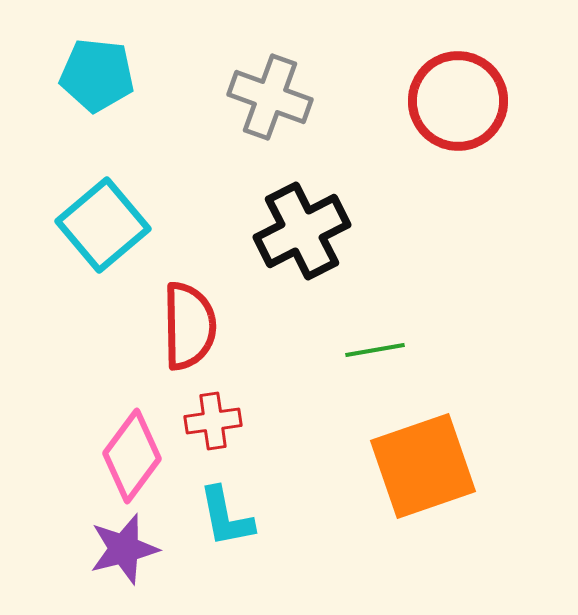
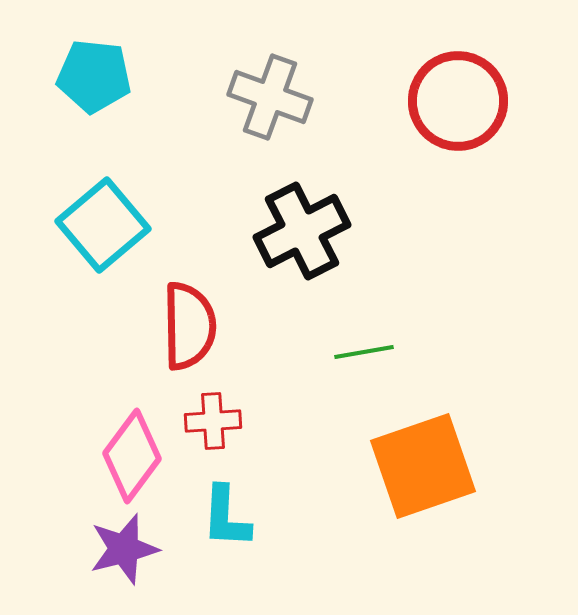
cyan pentagon: moved 3 px left, 1 px down
green line: moved 11 px left, 2 px down
red cross: rotated 4 degrees clockwise
cyan L-shape: rotated 14 degrees clockwise
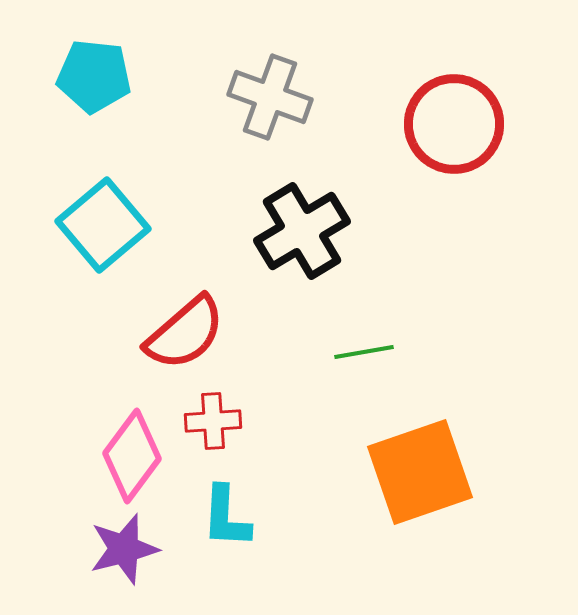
red circle: moved 4 px left, 23 px down
black cross: rotated 4 degrees counterclockwise
red semicircle: moved 4 px left, 7 px down; rotated 50 degrees clockwise
orange square: moved 3 px left, 6 px down
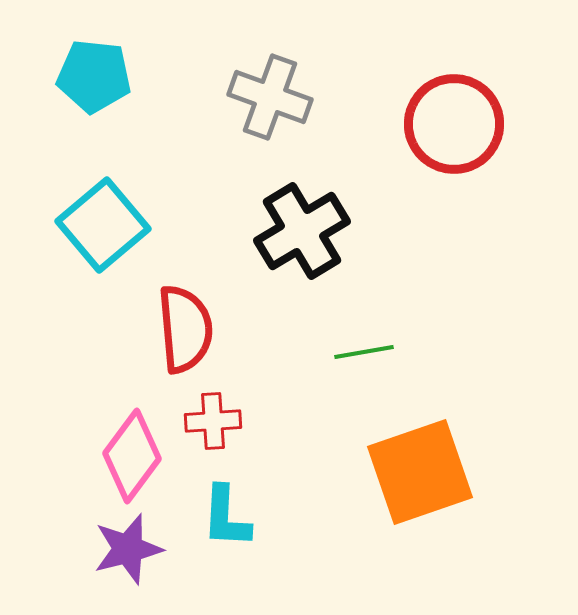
red semicircle: moved 4 px up; rotated 54 degrees counterclockwise
purple star: moved 4 px right
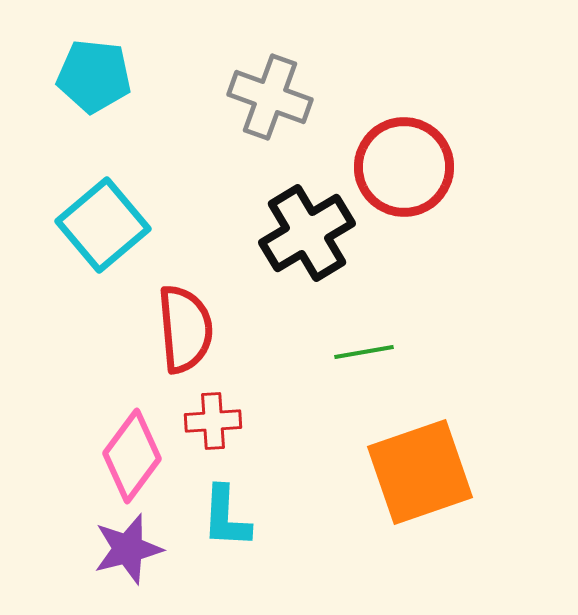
red circle: moved 50 px left, 43 px down
black cross: moved 5 px right, 2 px down
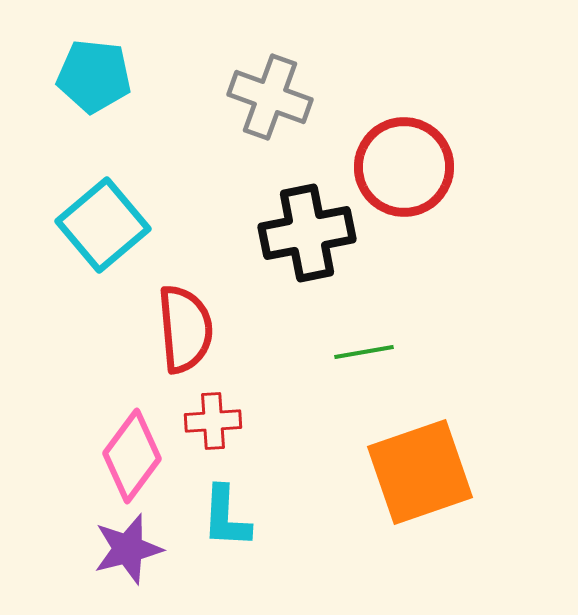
black cross: rotated 20 degrees clockwise
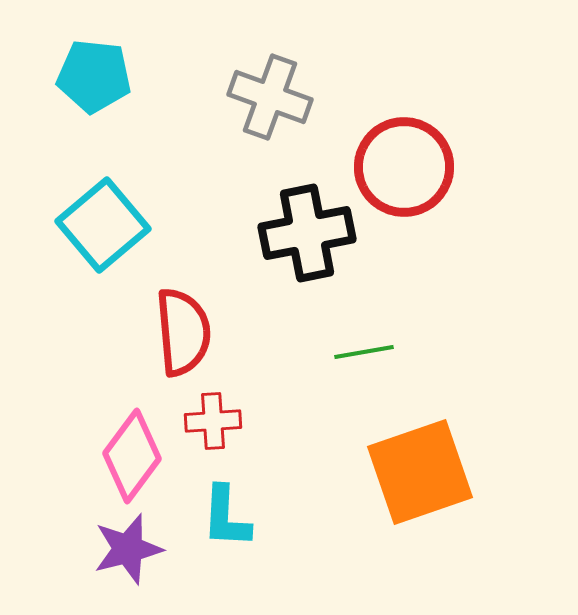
red semicircle: moved 2 px left, 3 px down
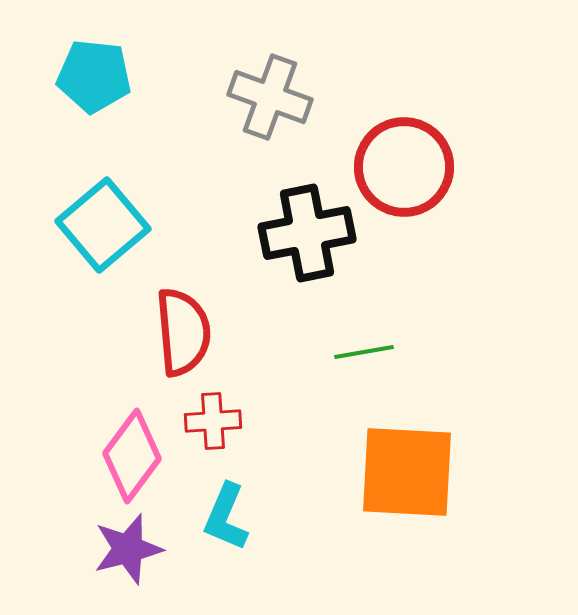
orange square: moved 13 px left; rotated 22 degrees clockwise
cyan L-shape: rotated 20 degrees clockwise
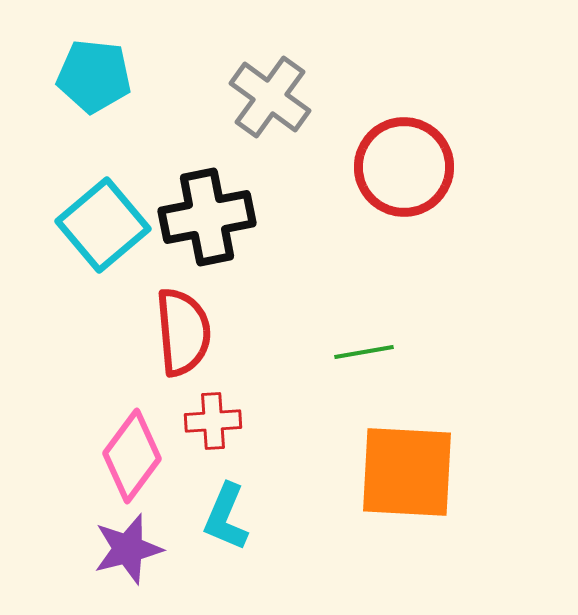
gray cross: rotated 16 degrees clockwise
black cross: moved 100 px left, 16 px up
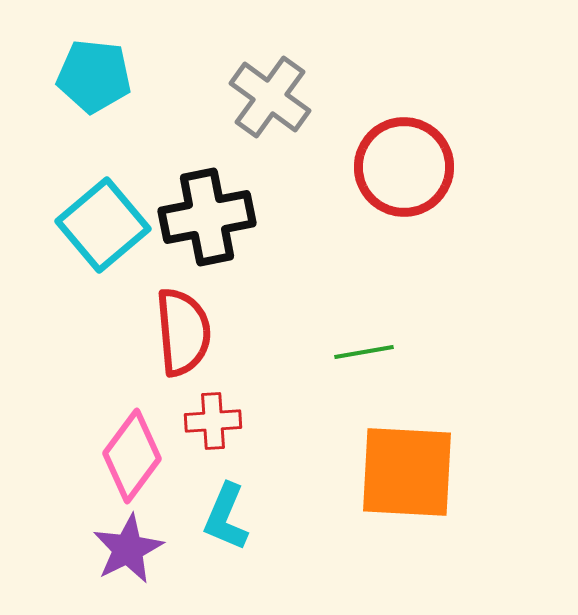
purple star: rotated 12 degrees counterclockwise
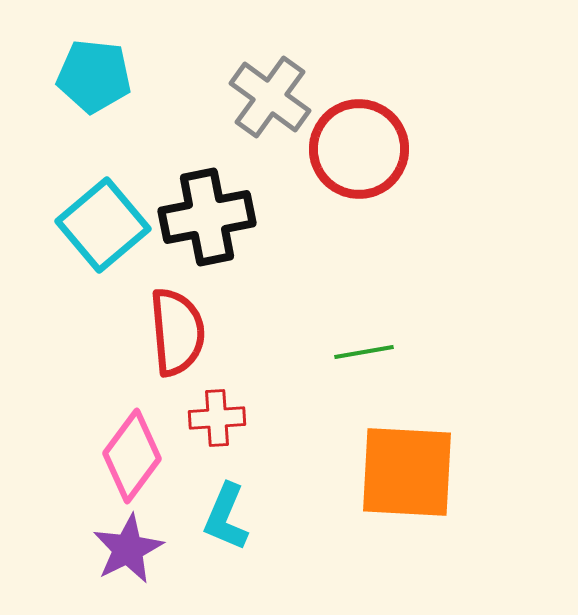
red circle: moved 45 px left, 18 px up
red semicircle: moved 6 px left
red cross: moved 4 px right, 3 px up
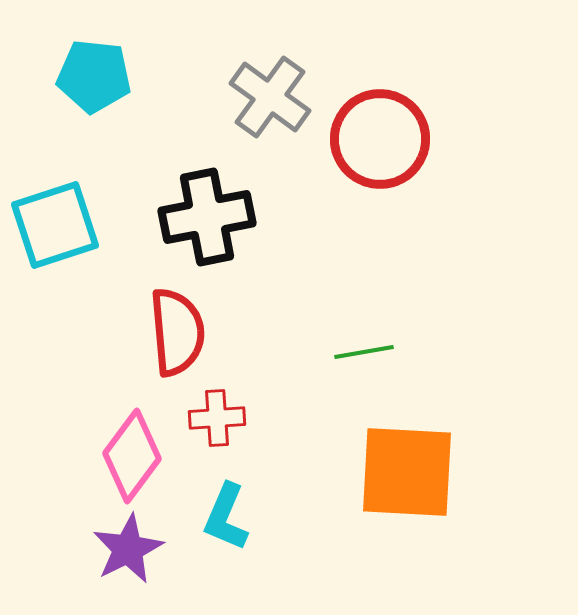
red circle: moved 21 px right, 10 px up
cyan square: moved 48 px left; rotated 22 degrees clockwise
